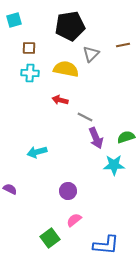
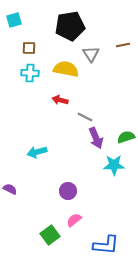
gray triangle: rotated 18 degrees counterclockwise
green square: moved 3 px up
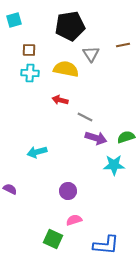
brown square: moved 2 px down
purple arrow: rotated 50 degrees counterclockwise
pink semicircle: rotated 21 degrees clockwise
green square: moved 3 px right, 4 px down; rotated 30 degrees counterclockwise
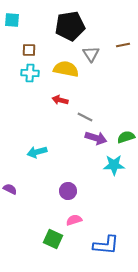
cyan square: moved 2 px left; rotated 21 degrees clockwise
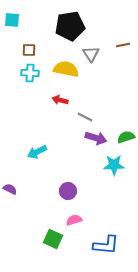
cyan arrow: rotated 12 degrees counterclockwise
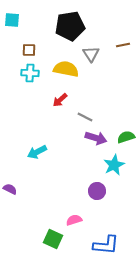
red arrow: rotated 56 degrees counterclockwise
cyan star: rotated 25 degrees counterclockwise
purple circle: moved 29 px right
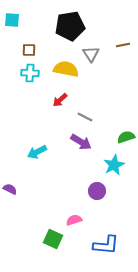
purple arrow: moved 15 px left, 4 px down; rotated 15 degrees clockwise
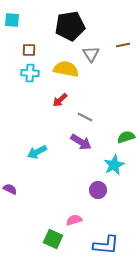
purple circle: moved 1 px right, 1 px up
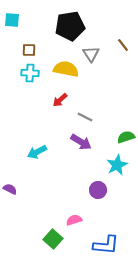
brown line: rotated 64 degrees clockwise
cyan star: moved 3 px right
green square: rotated 18 degrees clockwise
